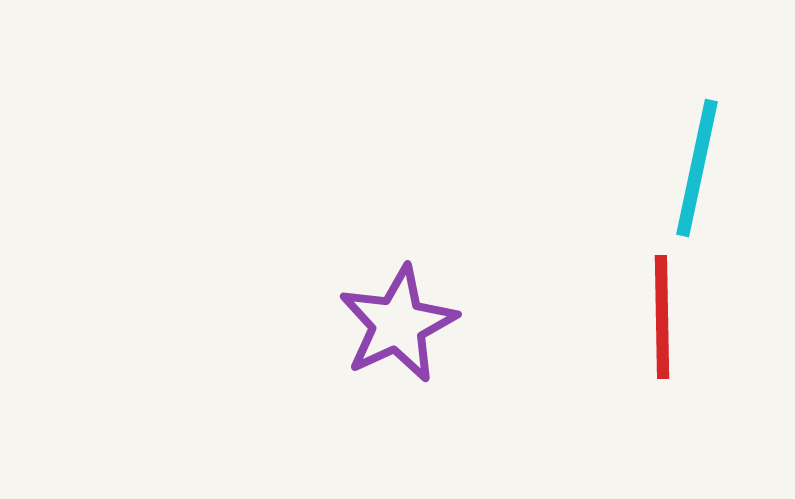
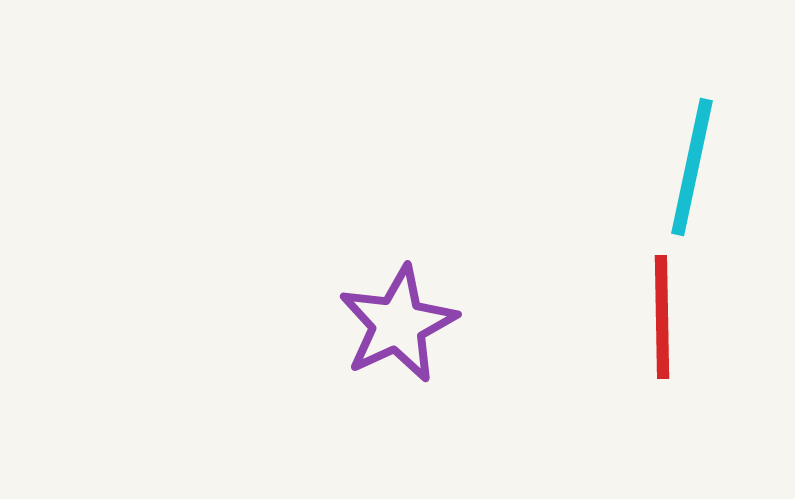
cyan line: moved 5 px left, 1 px up
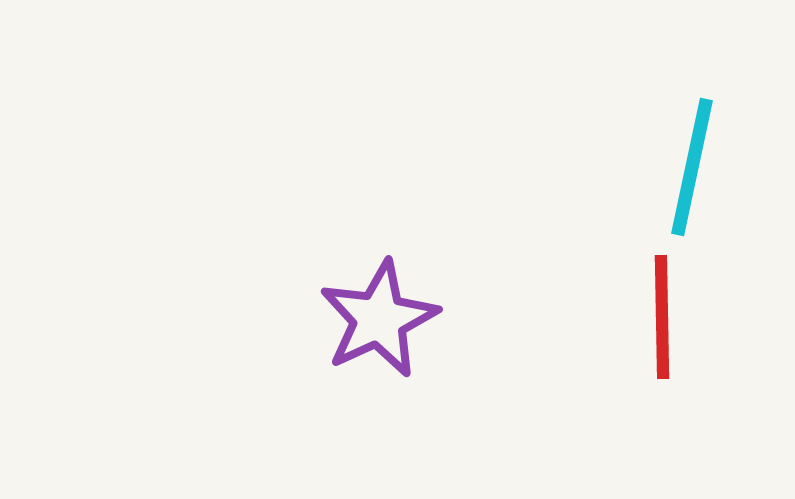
purple star: moved 19 px left, 5 px up
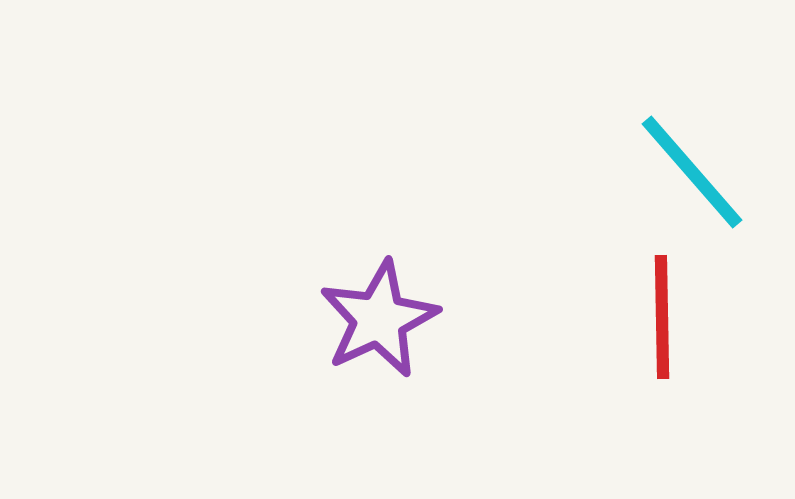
cyan line: moved 5 px down; rotated 53 degrees counterclockwise
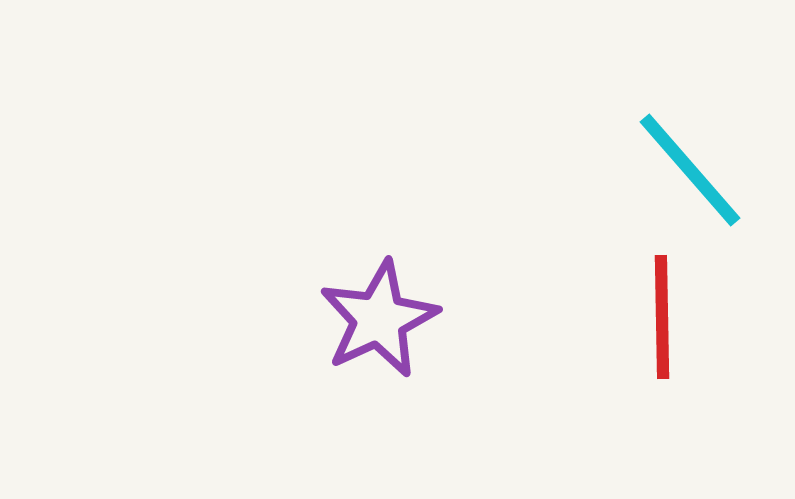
cyan line: moved 2 px left, 2 px up
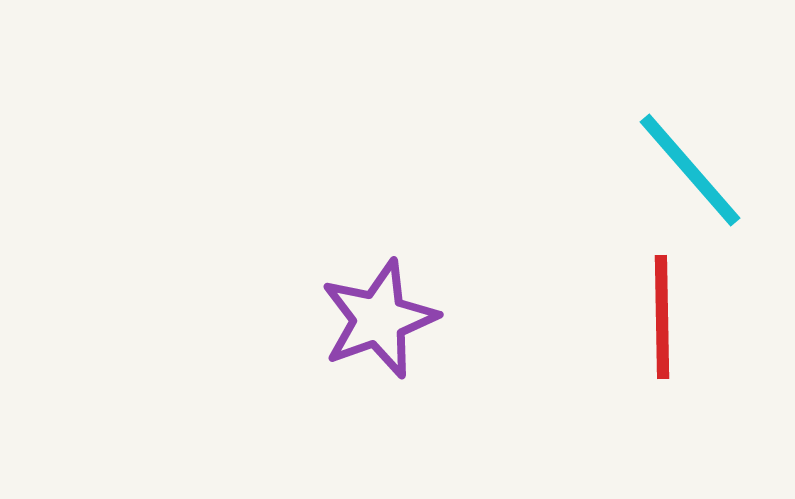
purple star: rotated 5 degrees clockwise
